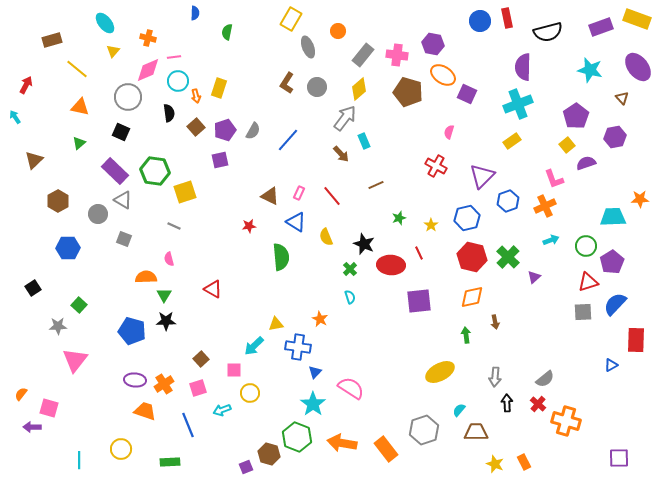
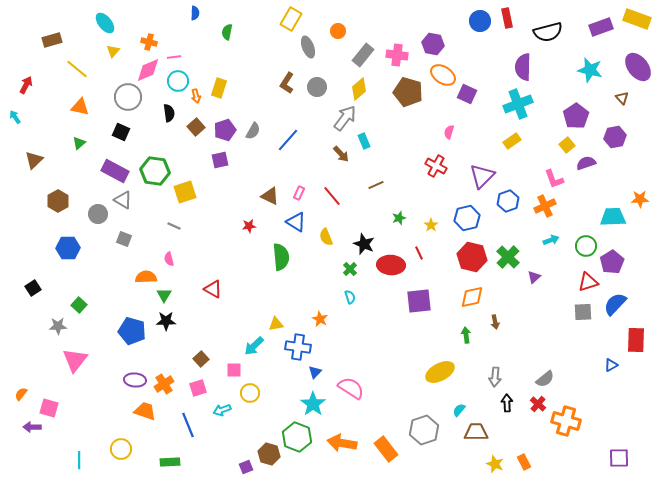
orange cross at (148, 38): moved 1 px right, 4 px down
purple rectangle at (115, 171): rotated 16 degrees counterclockwise
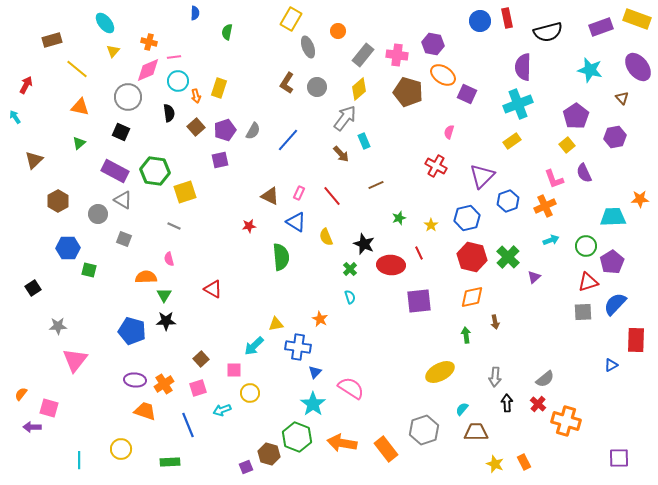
purple semicircle at (586, 163): moved 2 px left, 10 px down; rotated 96 degrees counterclockwise
green square at (79, 305): moved 10 px right, 35 px up; rotated 28 degrees counterclockwise
cyan semicircle at (459, 410): moved 3 px right, 1 px up
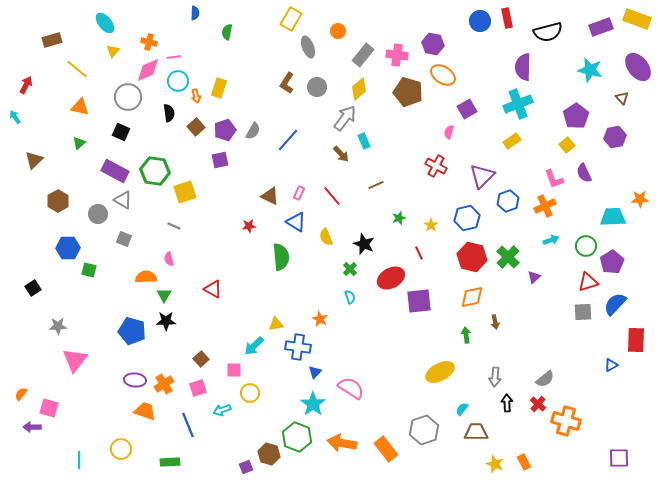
purple square at (467, 94): moved 15 px down; rotated 36 degrees clockwise
red ellipse at (391, 265): moved 13 px down; rotated 32 degrees counterclockwise
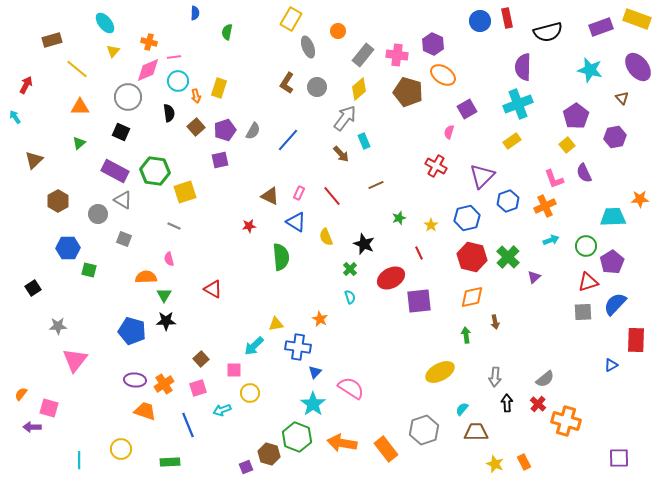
purple hexagon at (433, 44): rotated 15 degrees clockwise
orange triangle at (80, 107): rotated 12 degrees counterclockwise
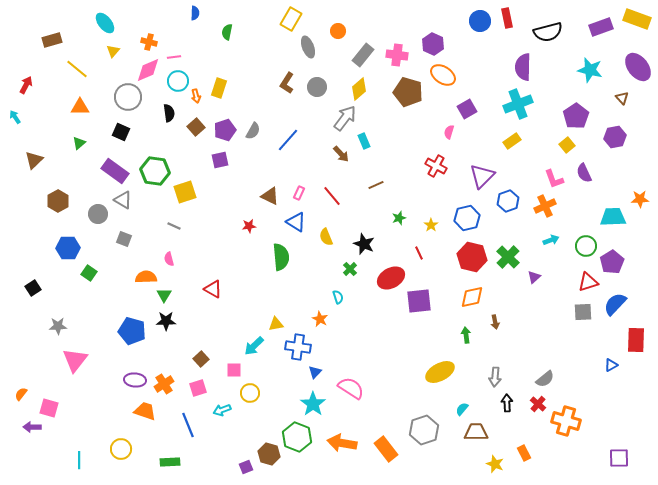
purple rectangle at (115, 171): rotated 8 degrees clockwise
green square at (89, 270): moved 3 px down; rotated 21 degrees clockwise
cyan semicircle at (350, 297): moved 12 px left
orange rectangle at (524, 462): moved 9 px up
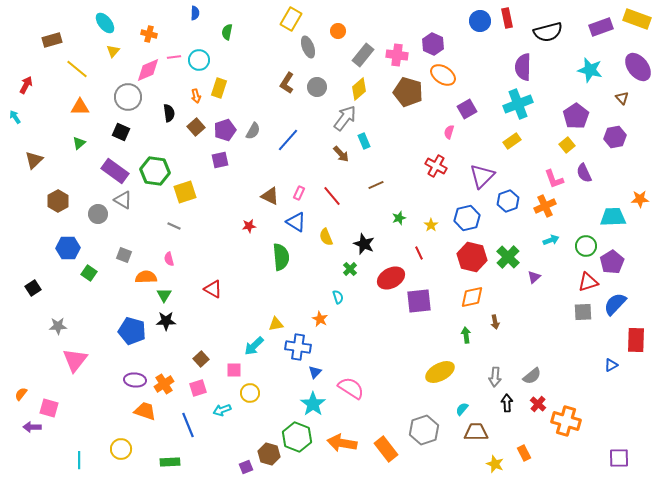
orange cross at (149, 42): moved 8 px up
cyan circle at (178, 81): moved 21 px right, 21 px up
gray square at (124, 239): moved 16 px down
gray semicircle at (545, 379): moved 13 px left, 3 px up
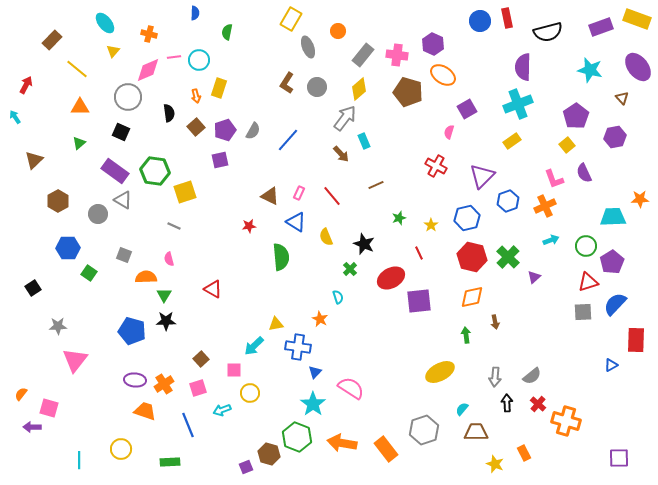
brown rectangle at (52, 40): rotated 30 degrees counterclockwise
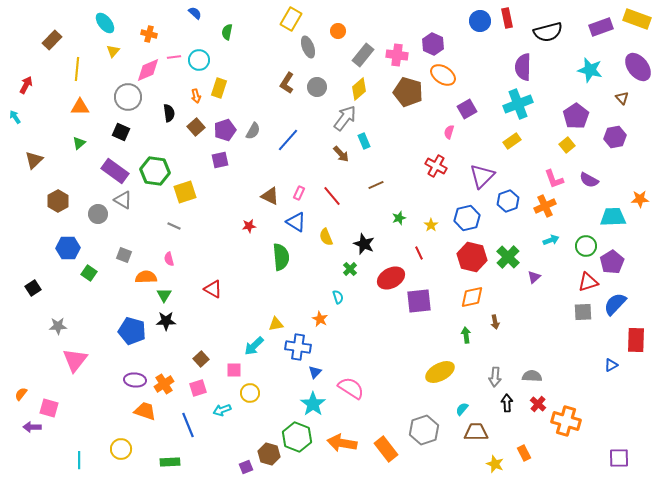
blue semicircle at (195, 13): rotated 48 degrees counterclockwise
yellow line at (77, 69): rotated 55 degrees clockwise
purple semicircle at (584, 173): moved 5 px right, 7 px down; rotated 36 degrees counterclockwise
gray semicircle at (532, 376): rotated 138 degrees counterclockwise
